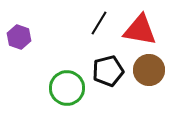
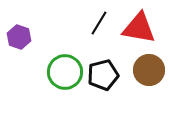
red triangle: moved 1 px left, 2 px up
black pentagon: moved 5 px left, 4 px down
green circle: moved 2 px left, 16 px up
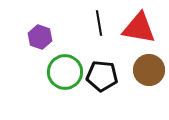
black line: rotated 40 degrees counterclockwise
purple hexagon: moved 21 px right
black pentagon: moved 1 px left, 1 px down; rotated 20 degrees clockwise
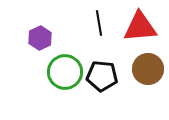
red triangle: moved 1 px right, 1 px up; rotated 15 degrees counterclockwise
purple hexagon: moved 1 px down; rotated 15 degrees clockwise
brown circle: moved 1 px left, 1 px up
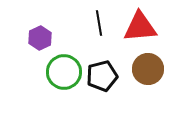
green circle: moved 1 px left
black pentagon: rotated 20 degrees counterclockwise
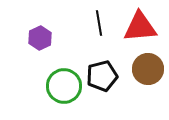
green circle: moved 14 px down
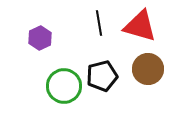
red triangle: moved 1 px up; rotated 21 degrees clockwise
